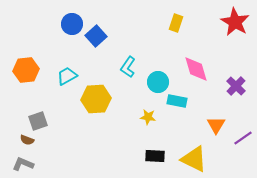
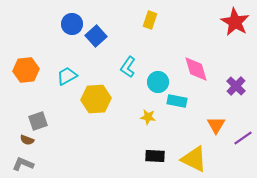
yellow rectangle: moved 26 px left, 3 px up
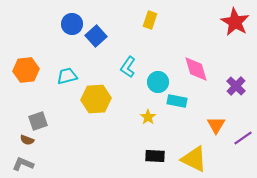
cyan trapezoid: rotated 15 degrees clockwise
yellow star: rotated 28 degrees clockwise
